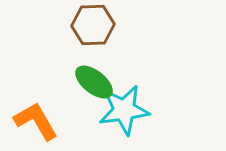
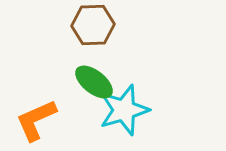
cyan star: rotated 9 degrees counterclockwise
orange L-shape: moved 1 px up; rotated 84 degrees counterclockwise
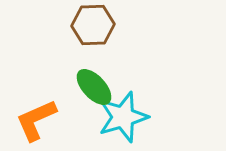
green ellipse: moved 5 px down; rotated 9 degrees clockwise
cyan star: moved 1 px left, 7 px down
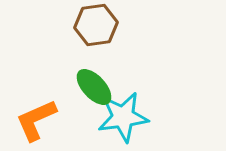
brown hexagon: moved 3 px right; rotated 6 degrees counterclockwise
cyan star: rotated 9 degrees clockwise
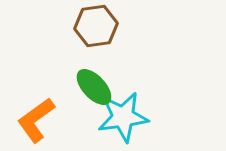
brown hexagon: moved 1 px down
orange L-shape: rotated 12 degrees counterclockwise
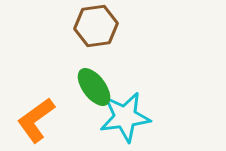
green ellipse: rotated 6 degrees clockwise
cyan star: moved 2 px right
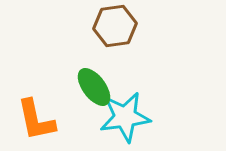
brown hexagon: moved 19 px right
orange L-shape: rotated 66 degrees counterclockwise
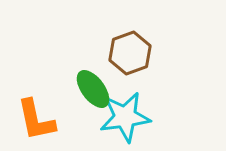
brown hexagon: moved 15 px right, 27 px down; rotated 12 degrees counterclockwise
green ellipse: moved 1 px left, 2 px down
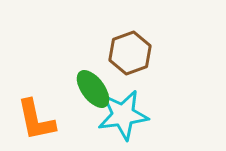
cyan star: moved 2 px left, 2 px up
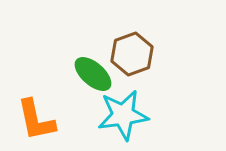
brown hexagon: moved 2 px right, 1 px down
green ellipse: moved 15 px up; rotated 12 degrees counterclockwise
